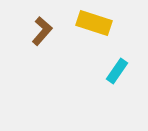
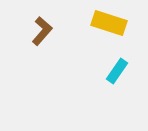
yellow rectangle: moved 15 px right
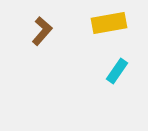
yellow rectangle: rotated 28 degrees counterclockwise
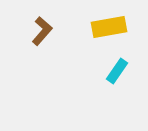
yellow rectangle: moved 4 px down
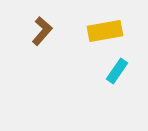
yellow rectangle: moved 4 px left, 4 px down
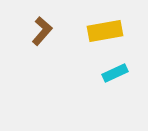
cyan rectangle: moved 2 px left, 2 px down; rotated 30 degrees clockwise
